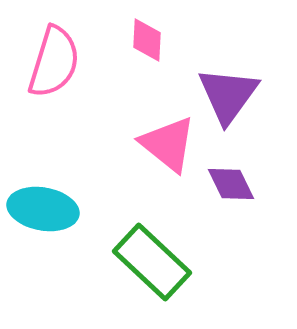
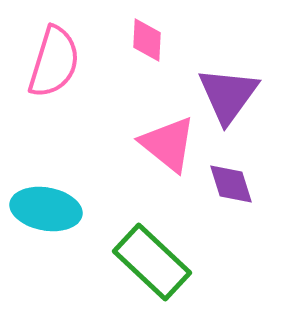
purple diamond: rotated 9 degrees clockwise
cyan ellipse: moved 3 px right
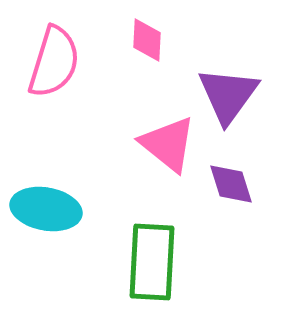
green rectangle: rotated 50 degrees clockwise
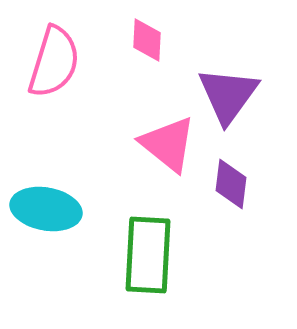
purple diamond: rotated 24 degrees clockwise
green rectangle: moved 4 px left, 7 px up
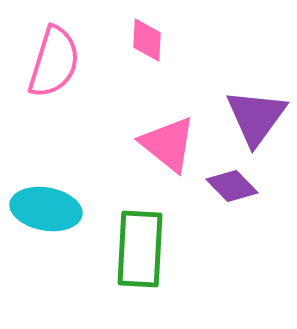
purple triangle: moved 28 px right, 22 px down
purple diamond: moved 1 px right, 2 px down; rotated 51 degrees counterclockwise
green rectangle: moved 8 px left, 6 px up
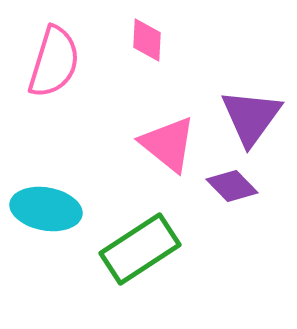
purple triangle: moved 5 px left
green rectangle: rotated 54 degrees clockwise
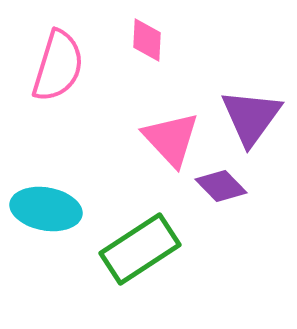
pink semicircle: moved 4 px right, 4 px down
pink triangle: moved 3 px right, 5 px up; rotated 8 degrees clockwise
purple diamond: moved 11 px left
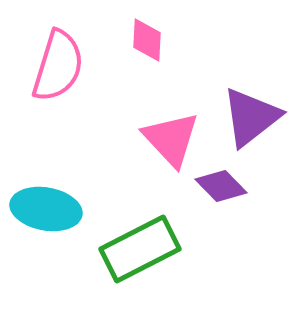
purple triangle: rotated 16 degrees clockwise
green rectangle: rotated 6 degrees clockwise
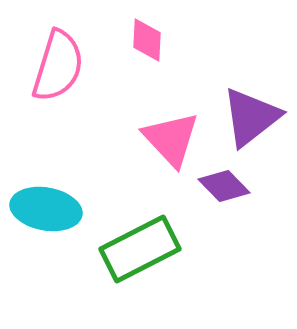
purple diamond: moved 3 px right
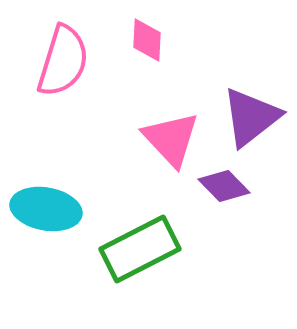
pink semicircle: moved 5 px right, 5 px up
